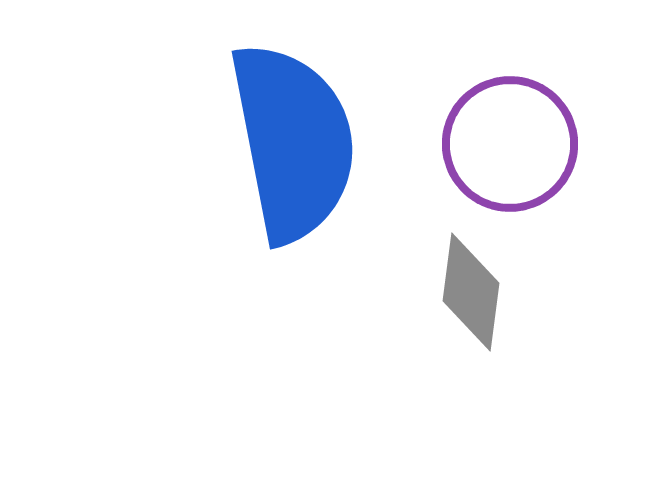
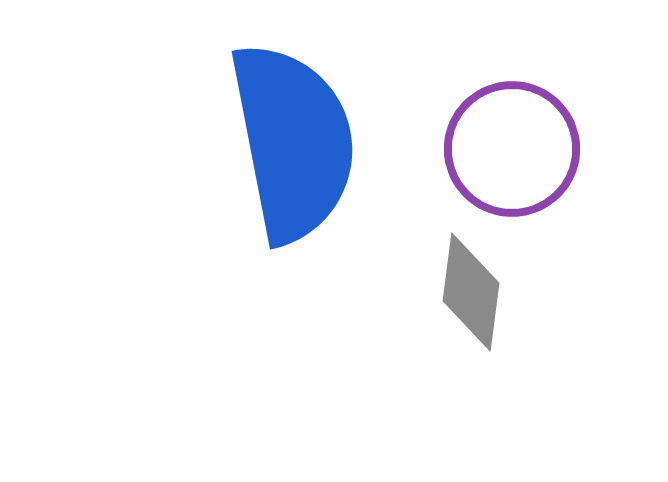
purple circle: moved 2 px right, 5 px down
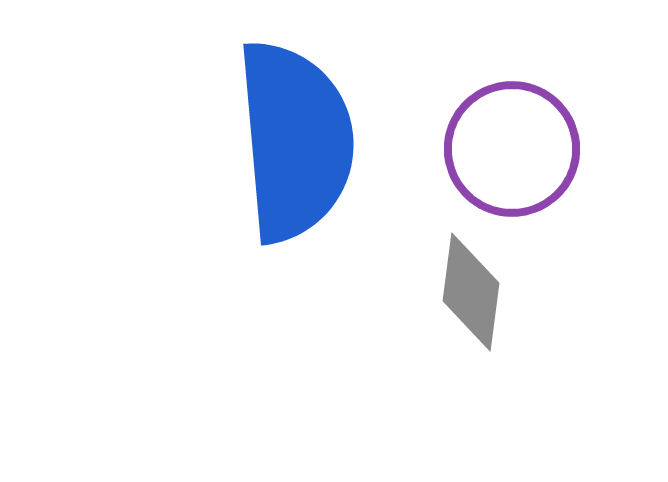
blue semicircle: moved 2 px right, 1 px up; rotated 6 degrees clockwise
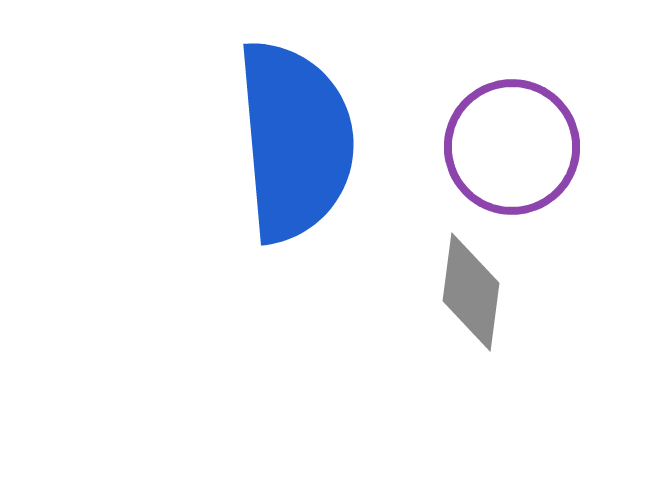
purple circle: moved 2 px up
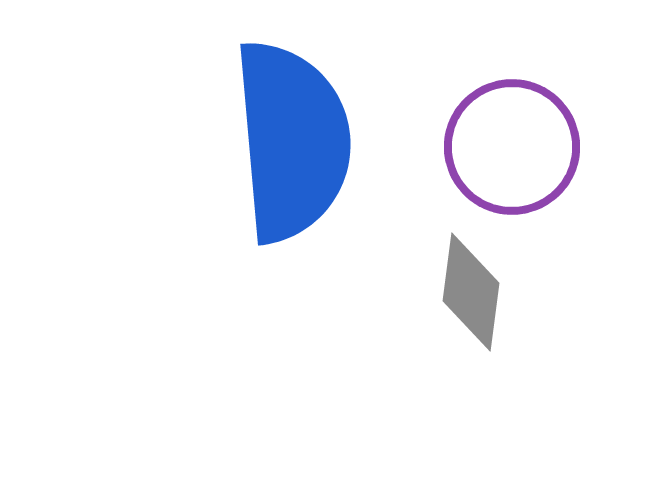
blue semicircle: moved 3 px left
